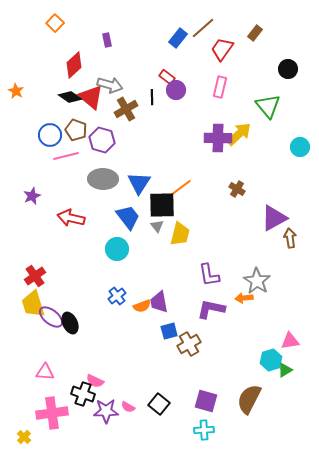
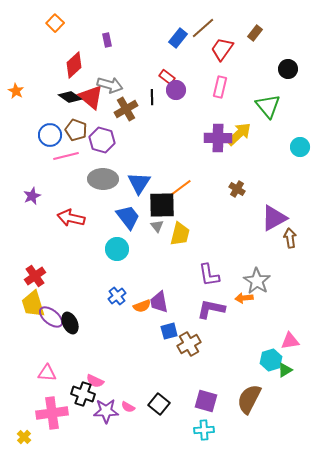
pink triangle at (45, 372): moved 2 px right, 1 px down
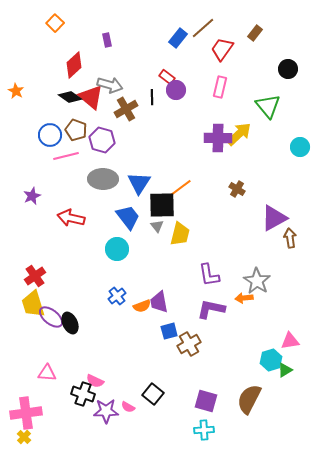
black square at (159, 404): moved 6 px left, 10 px up
pink cross at (52, 413): moved 26 px left
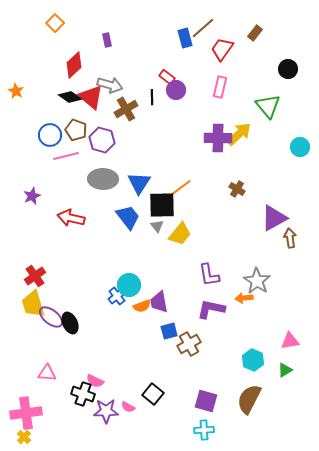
blue rectangle at (178, 38): moved 7 px right; rotated 54 degrees counterclockwise
yellow trapezoid at (180, 234): rotated 25 degrees clockwise
cyan circle at (117, 249): moved 12 px right, 36 px down
cyan hexagon at (271, 360): moved 18 px left; rotated 20 degrees counterclockwise
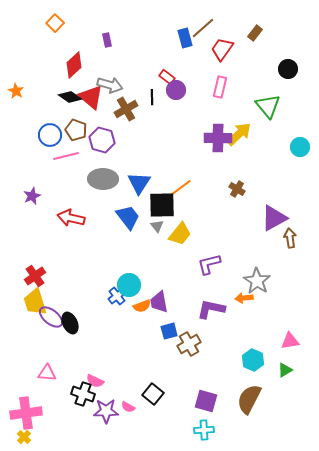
purple L-shape at (209, 275): moved 11 px up; rotated 85 degrees clockwise
yellow trapezoid at (33, 304): moved 2 px right, 2 px up
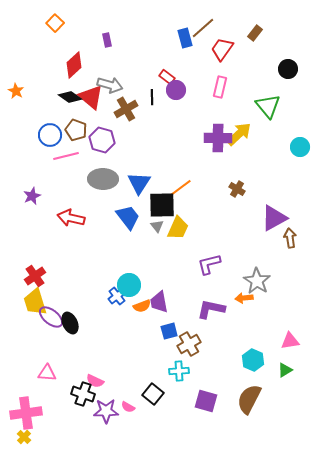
yellow trapezoid at (180, 234): moved 2 px left, 6 px up; rotated 15 degrees counterclockwise
cyan cross at (204, 430): moved 25 px left, 59 px up
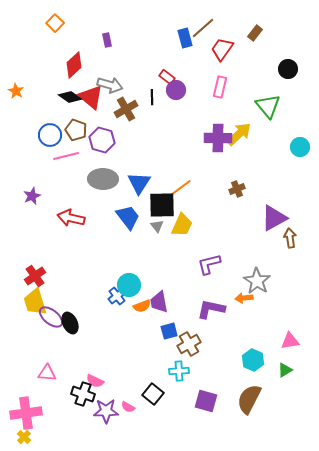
brown cross at (237, 189): rotated 35 degrees clockwise
yellow trapezoid at (178, 228): moved 4 px right, 3 px up
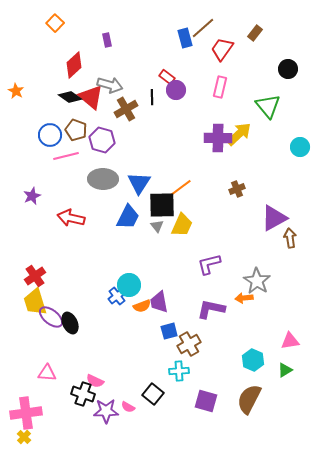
blue trapezoid at (128, 217): rotated 64 degrees clockwise
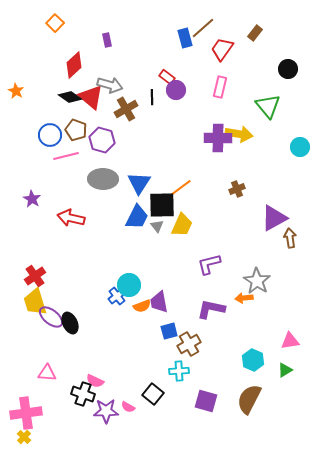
yellow arrow at (239, 134): rotated 52 degrees clockwise
purple star at (32, 196): moved 3 px down; rotated 18 degrees counterclockwise
blue trapezoid at (128, 217): moved 9 px right
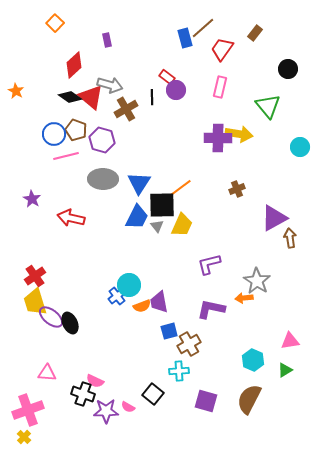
blue circle at (50, 135): moved 4 px right, 1 px up
pink cross at (26, 413): moved 2 px right, 3 px up; rotated 12 degrees counterclockwise
